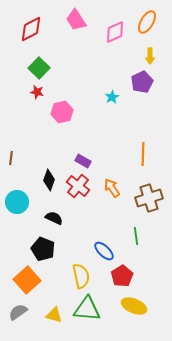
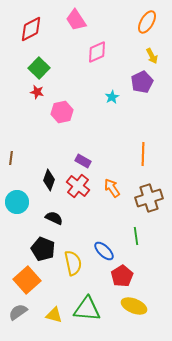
pink diamond: moved 18 px left, 20 px down
yellow arrow: moved 2 px right; rotated 28 degrees counterclockwise
yellow semicircle: moved 8 px left, 13 px up
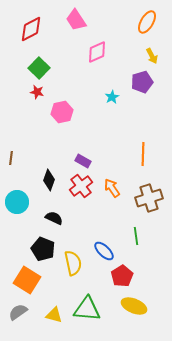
purple pentagon: rotated 10 degrees clockwise
red cross: moved 3 px right; rotated 15 degrees clockwise
orange square: rotated 16 degrees counterclockwise
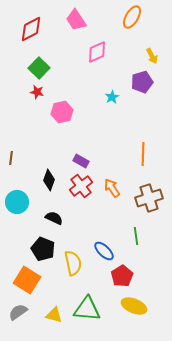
orange ellipse: moved 15 px left, 5 px up
purple rectangle: moved 2 px left
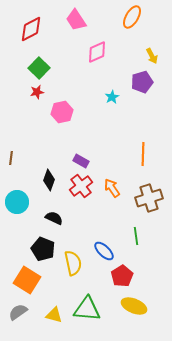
red star: rotated 24 degrees counterclockwise
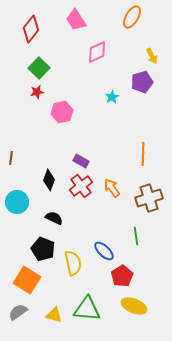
red diamond: rotated 24 degrees counterclockwise
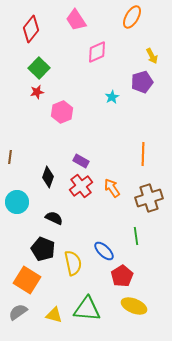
pink hexagon: rotated 10 degrees counterclockwise
brown line: moved 1 px left, 1 px up
black diamond: moved 1 px left, 3 px up
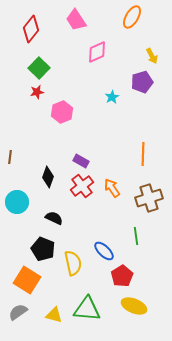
red cross: moved 1 px right
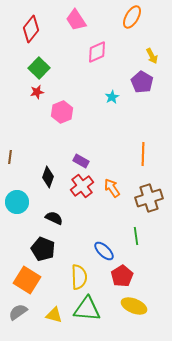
purple pentagon: rotated 25 degrees counterclockwise
yellow semicircle: moved 6 px right, 14 px down; rotated 10 degrees clockwise
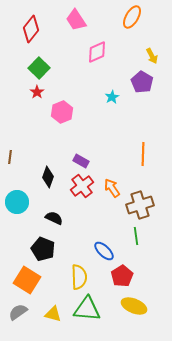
red star: rotated 24 degrees counterclockwise
brown cross: moved 9 px left, 7 px down
yellow triangle: moved 1 px left, 1 px up
